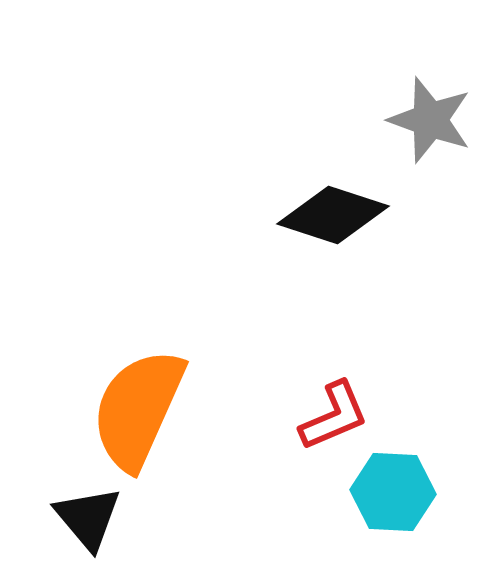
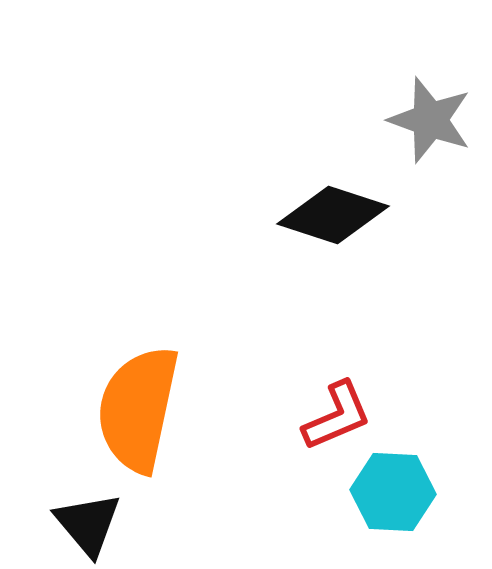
orange semicircle: rotated 12 degrees counterclockwise
red L-shape: moved 3 px right
black triangle: moved 6 px down
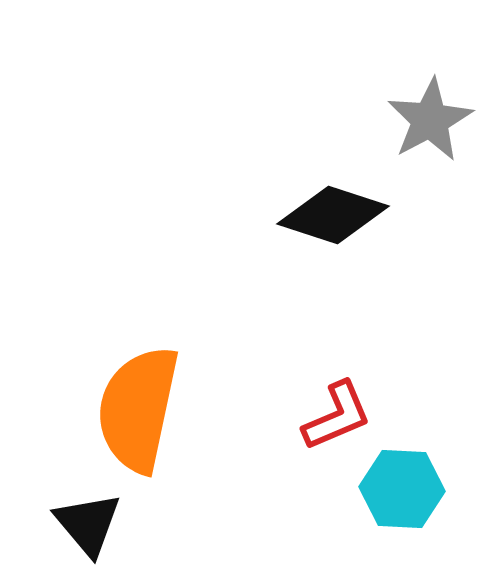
gray star: rotated 24 degrees clockwise
cyan hexagon: moved 9 px right, 3 px up
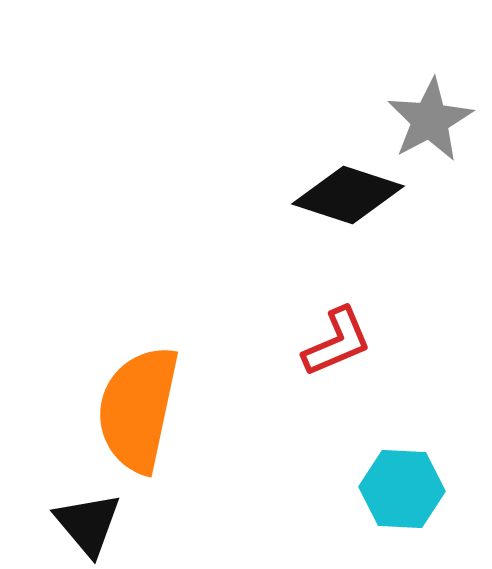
black diamond: moved 15 px right, 20 px up
red L-shape: moved 74 px up
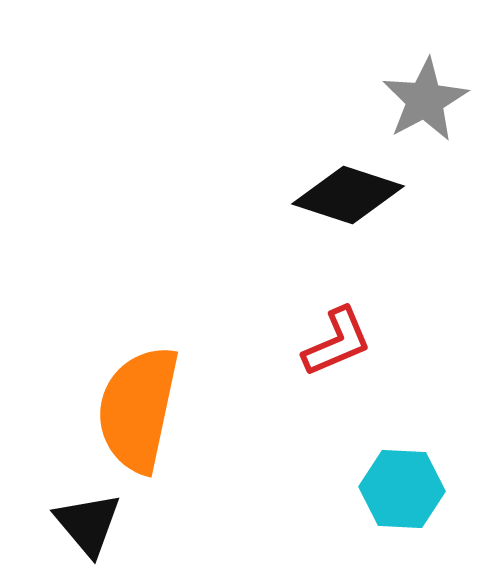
gray star: moved 5 px left, 20 px up
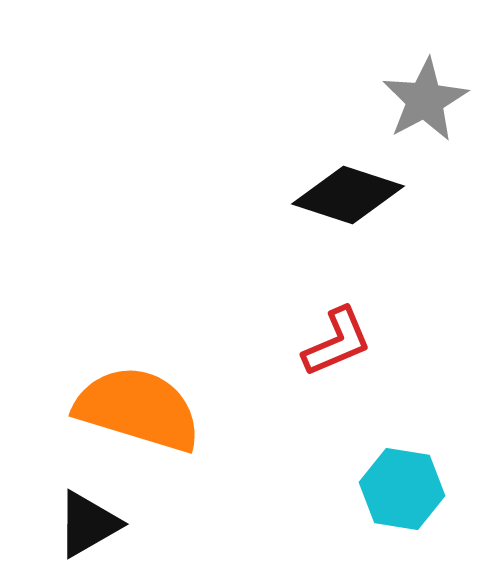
orange semicircle: rotated 95 degrees clockwise
cyan hexagon: rotated 6 degrees clockwise
black triangle: rotated 40 degrees clockwise
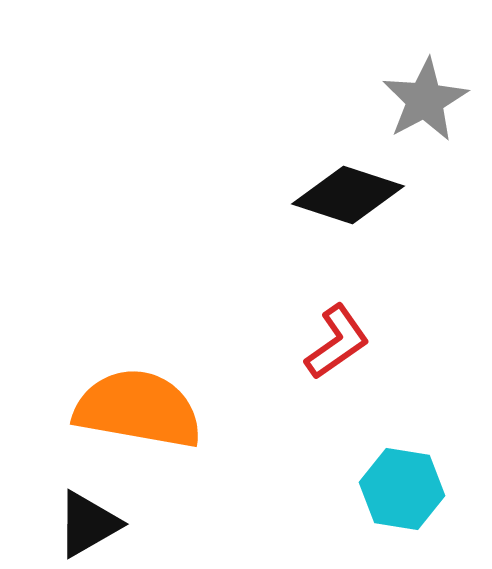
red L-shape: rotated 12 degrees counterclockwise
orange semicircle: rotated 7 degrees counterclockwise
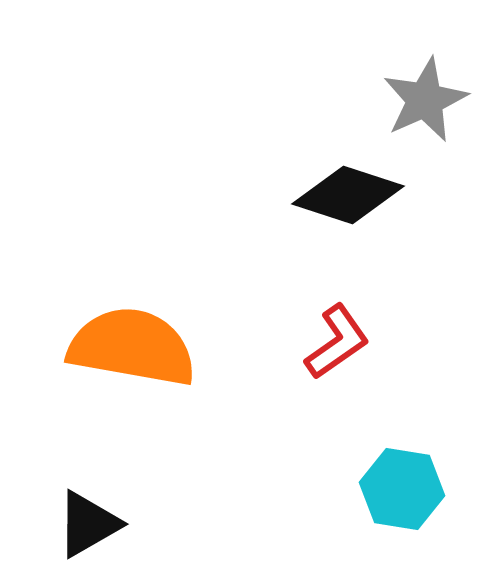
gray star: rotated 4 degrees clockwise
orange semicircle: moved 6 px left, 62 px up
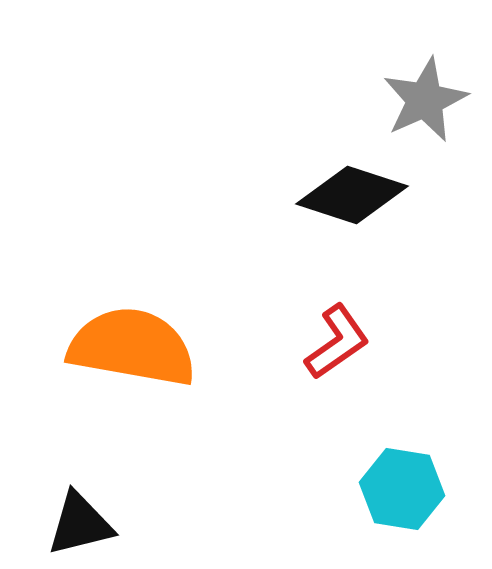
black diamond: moved 4 px right
black triangle: moved 8 px left; rotated 16 degrees clockwise
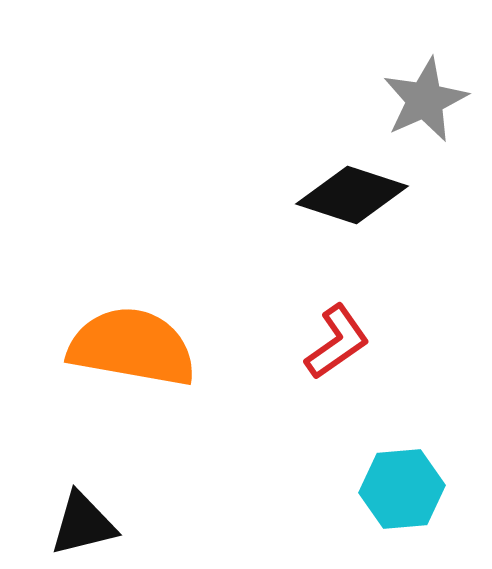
cyan hexagon: rotated 14 degrees counterclockwise
black triangle: moved 3 px right
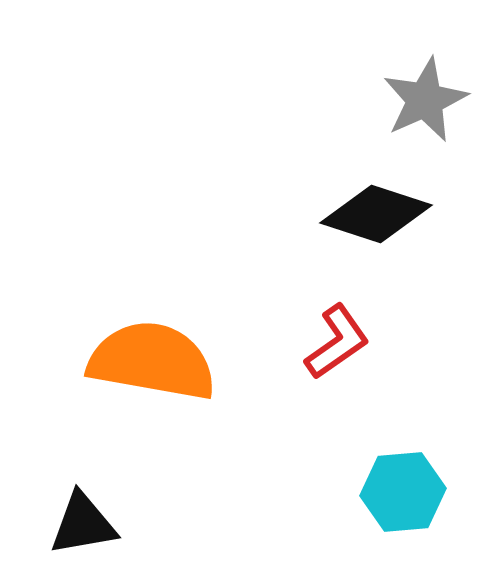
black diamond: moved 24 px right, 19 px down
orange semicircle: moved 20 px right, 14 px down
cyan hexagon: moved 1 px right, 3 px down
black triangle: rotated 4 degrees clockwise
